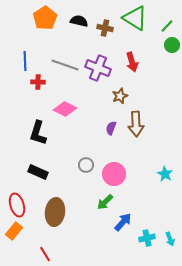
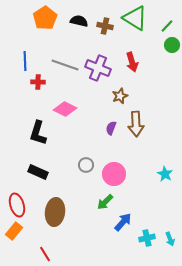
brown cross: moved 2 px up
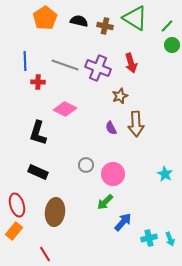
red arrow: moved 1 px left, 1 px down
purple semicircle: rotated 48 degrees counterclockwise
pink circle: moved 1 px left
cyan cross: moved 2 px right
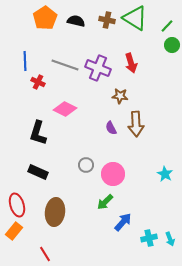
black semicircle: moved 3 px left
brown cross: moved 2 px right, 6 px up
red cross: rotated 24 degrees clockwise
brown star: rotated 28 degrees clockwise
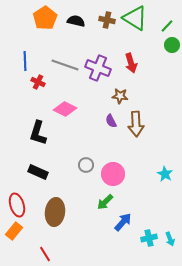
purple semicircle: moved 7 px up
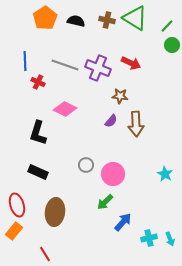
red arrow: rotated 48 degrees counterclockwise
purple semicircle: rotated 112 degrees counterclockwise
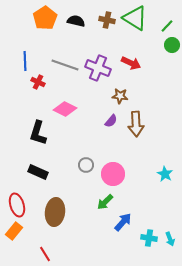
cyan cross: rotated 21 degrees clockwise
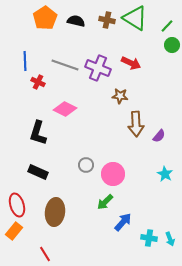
purple semicircle: moved 48 px right, 15 px down
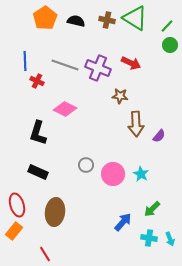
green circle: moved 2 px left
red cross: moved 1 px left, 1 px up
cyan star: moved 24 px left
green arrow: moved 47 px right, 7 px down
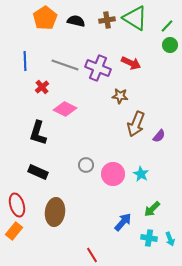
brown cross: rotated 21 degrees counterclockwise
red cross: moved 5 px right, 6 px down; rotated 24 degrees clockwise
brown arrow: rotated 25 degrees clockwise
red line: moved 47 px right, 1 px down
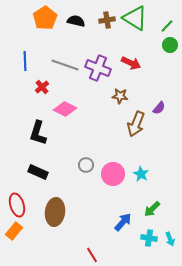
purple semicircle: moved 28 px up
